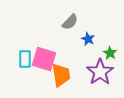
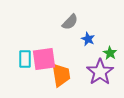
pink square: rotated 25 degrees counterclockwise
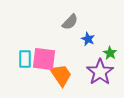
pink square: rotated 15 degrees clockwise
orange trapezoid: rotated 25 degrees counterclockwise
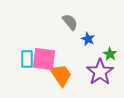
gray semicircle: rotated 84 degrees counterclockwise
green star: moved 1 px down
cyan rectangle: moved 2 px right
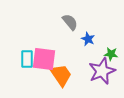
green star: moved 1 px right; rotated 24 degrees counterclockwise
purple star: moved 2 px right, 1 px up; rotated 12 degrees clockwise
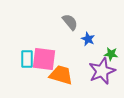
orange trapezoid: rotated 40 degrees counterclockwise
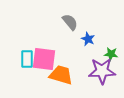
purple star: rotated 20 degrees clockwise
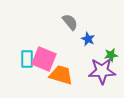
green star: moved 1 px down; rotated 16 degrees counterclockwise
pink square: rotated 15 degrees clockwise
